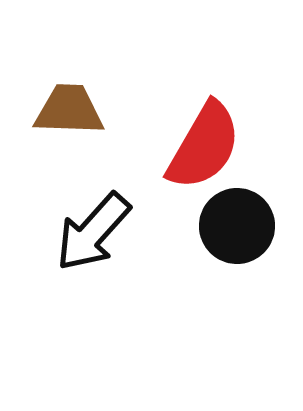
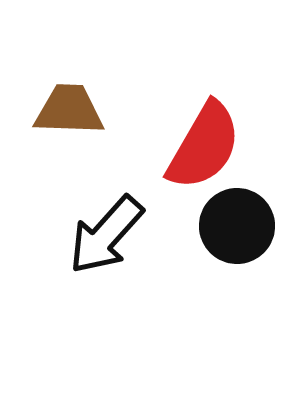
black arrow: moved 13 px right, 3 px down
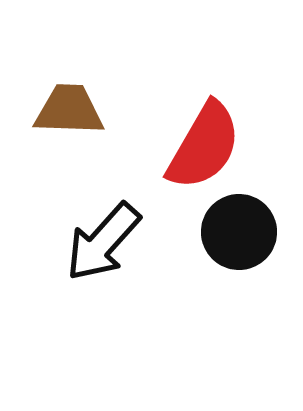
black circle: moved 2 px right, 6 px down
black arrow: moved 3 px left, 7 px down
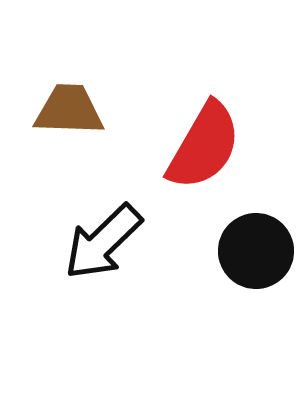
black circle: moved 17 px right, 19 px down
black arrow: rotated 4 degrees clockwise
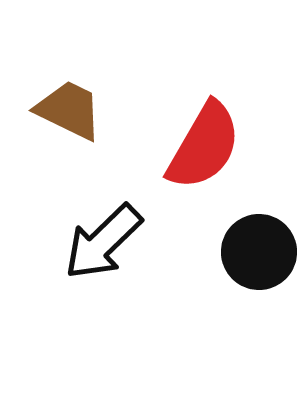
brown trapezoid: rotated 24 degrees clockwise
black circle: moved 3 px right, 1 px down
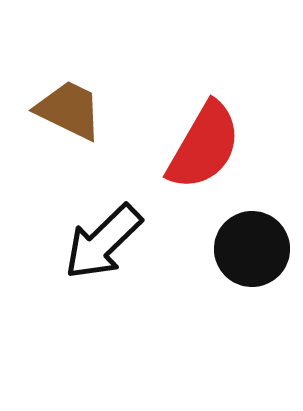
black circle: moved 7 px left, 3 px up
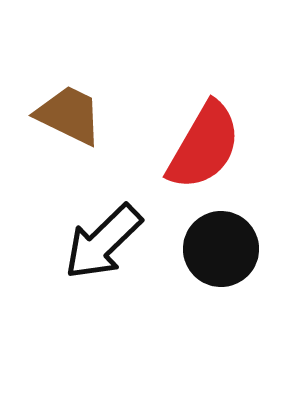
brown trapezoid: moved 5 px down
black circle: moved 31 px left
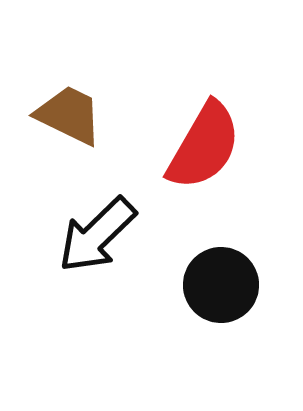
black arrow: moved 6 px left, 7 px up
black circle: moved 36 px down
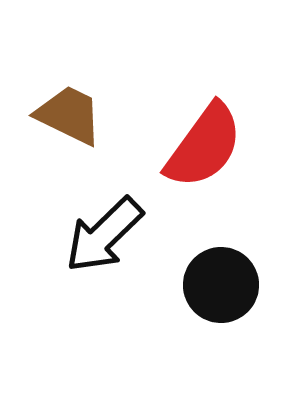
red semicircle: rotated 6 degrees clockwise
black arrow: moved 7 px right
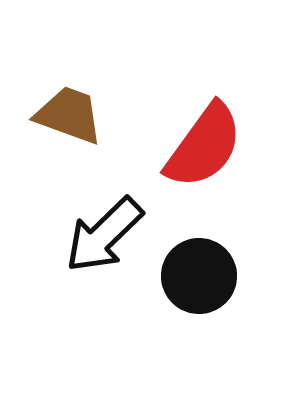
brown trapezoid: rotated 6 degrees counterclockwise
black circle: moved 22 px left, 9 px up
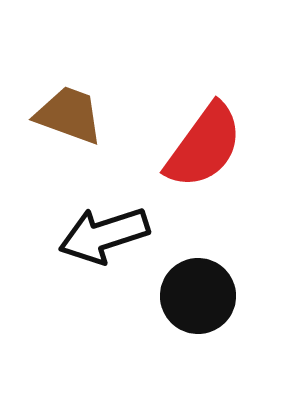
black arrow: rotated 26 degrees clockwise
black circle: moved 1 px left, 20 px down
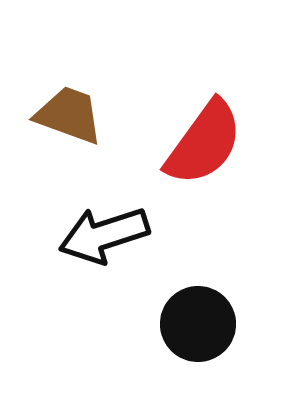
red semicircle: moved 3 px up
black circle: moved 28 px down
